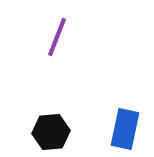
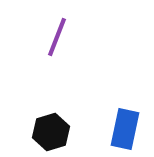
black hexagon: rotated 12 degrees counterclockwise
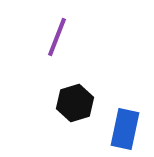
black hexagon: moved 24 px right, 29 px up
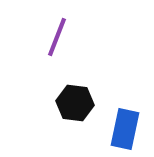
black hexagon: rotated 24 degrees clockwise
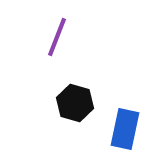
black hexagon: rotated 9 degrees clockwise
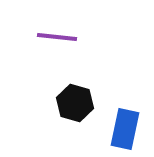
purple line: rotated 75 degrees clockwise
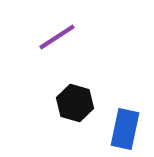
purple line: rotated 39 degrees counterclockwise
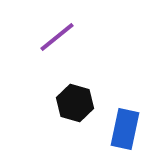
purple line: rotated 6 degrees counterclockwise
